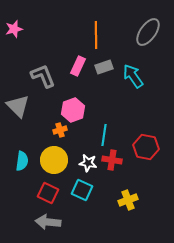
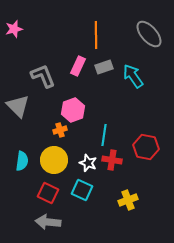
gray ellipse: moved 1 px right, 2 px down; rotated 76 degrees counterclockwise
white star: rotated 12 degrees clockwise
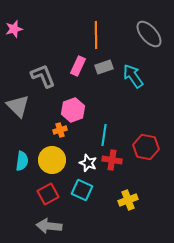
yellow circle: moved 2 px left
red square: moved 1 px down; rotated 35 degrees clockwise
gray arrow: moved 1 px right, 4 px down
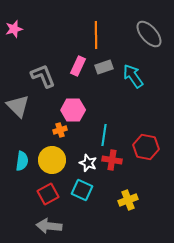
pink hexagon: rotated 20 degrees clockwise
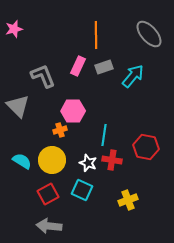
cyan arrow: rotated 75 degrees clockwise
pink hexagon: moved 1 px down
cyan semicircle: rotated 66 degrees counterclockwise
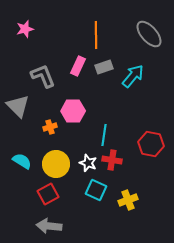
pink star: moved 11 px right
orange cross: moved 10 px left, 3 px up
red hexagon: moved 5 px right, 3 px up
yellow circle: moved 4 px right, 4 px down
cyan square: moved 14 px right
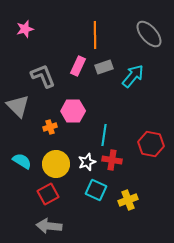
orange line: moved 1 px left
white star: moved 1 px left, 1 px up; rotated 30 degrees clockwise
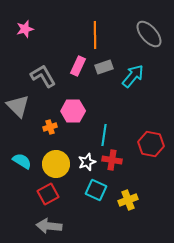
gray L-shape: rotated 8 degrees counterclockwise
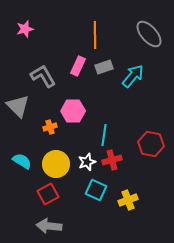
red cross: rotated 24 degrees counterclockwise
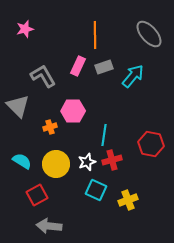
red square: moved 11 px left, 1 px down
